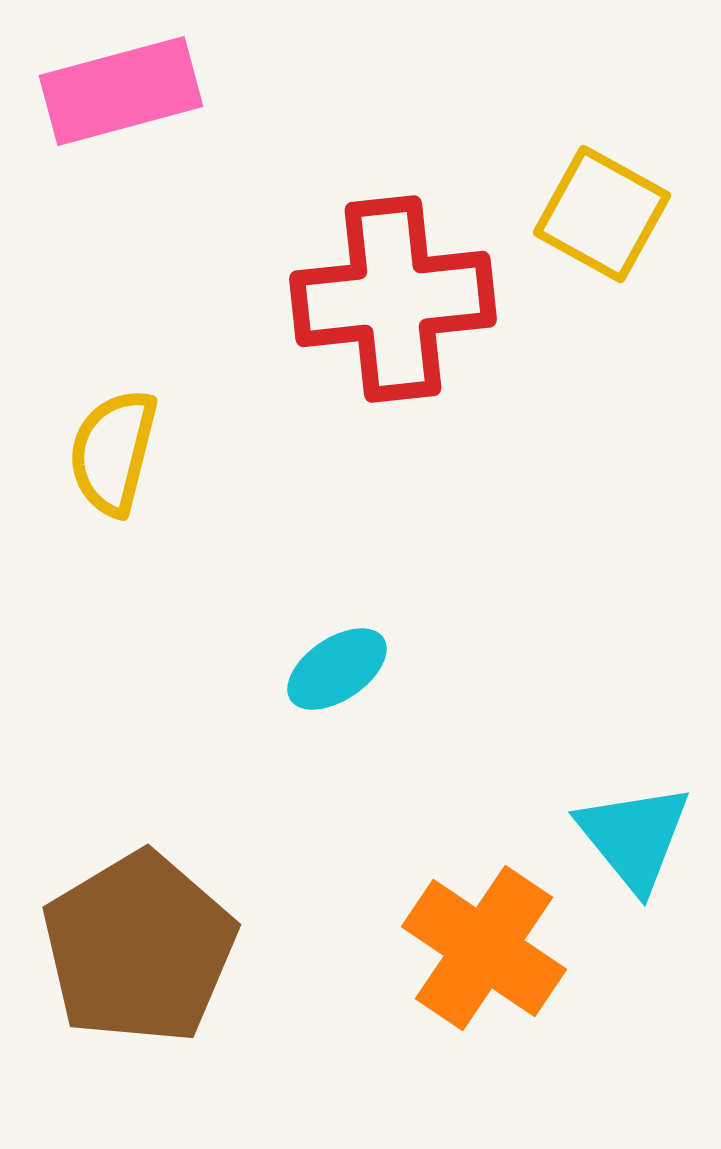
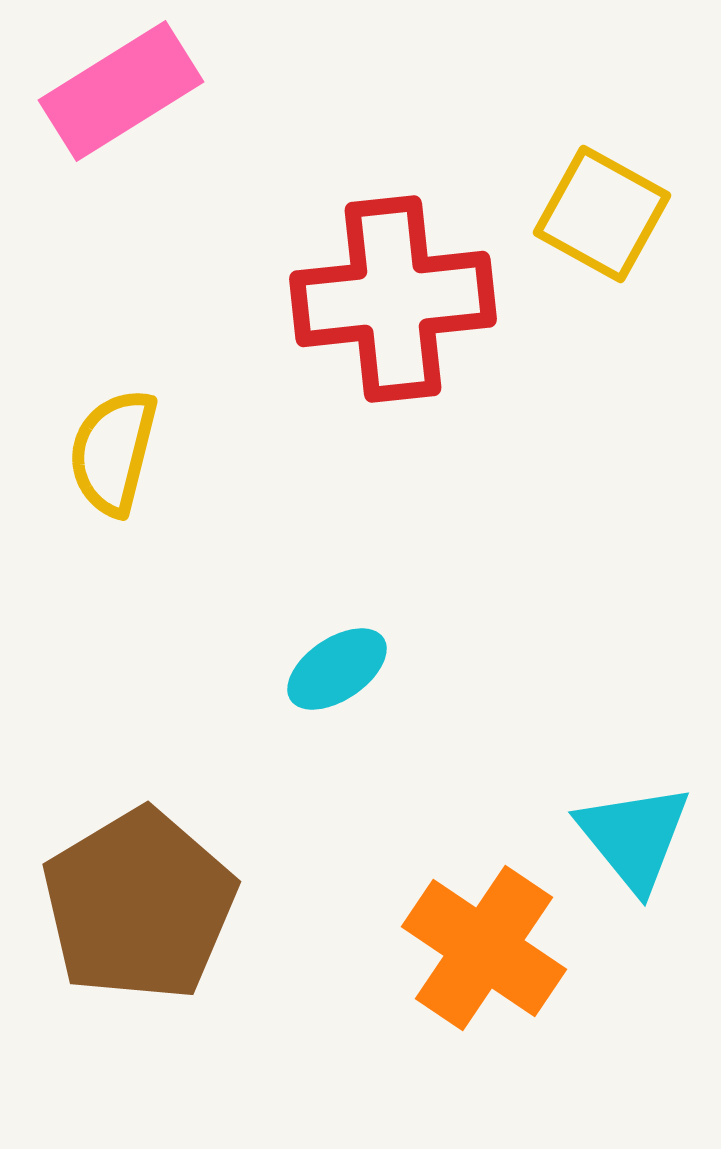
pink rectangle: rotated 17 degrees counterclockwise
brown pentagon: moved 43 px up
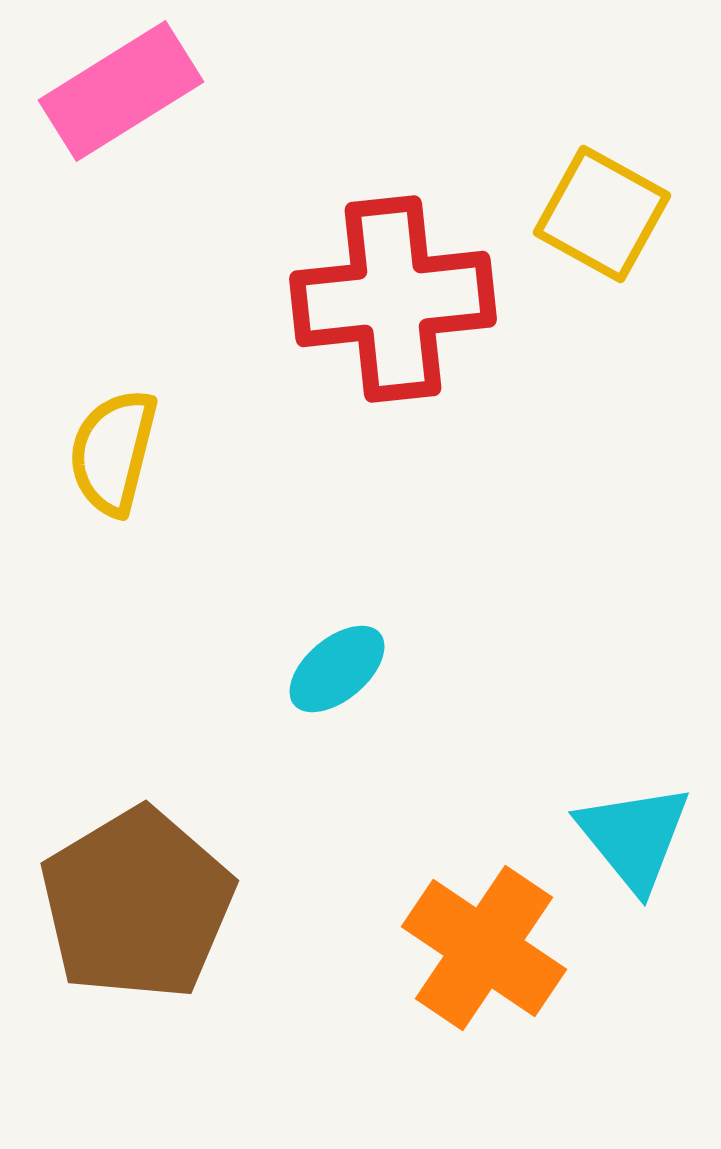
cyan ellipse: rotated 6 degrees counterclockwise
brown pentagon: moved 2 px left, 1 px up
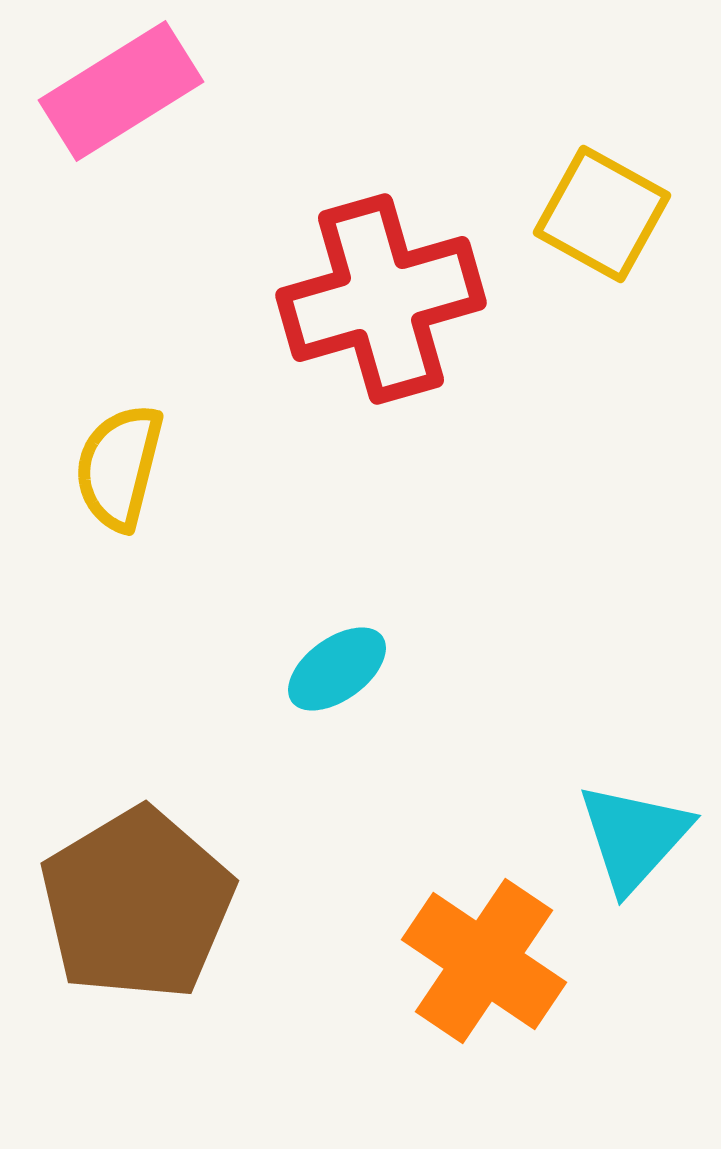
red cross: moved 12 px left; rotated 10 degrees counterclockwise
yellow semicircle: moved 6 px right, 15 px down
cyan ellipse: rotated 4 degrees clockwise
cyan triangle: rotated 21 degrees clockwise
orange cross: moved 13 px down
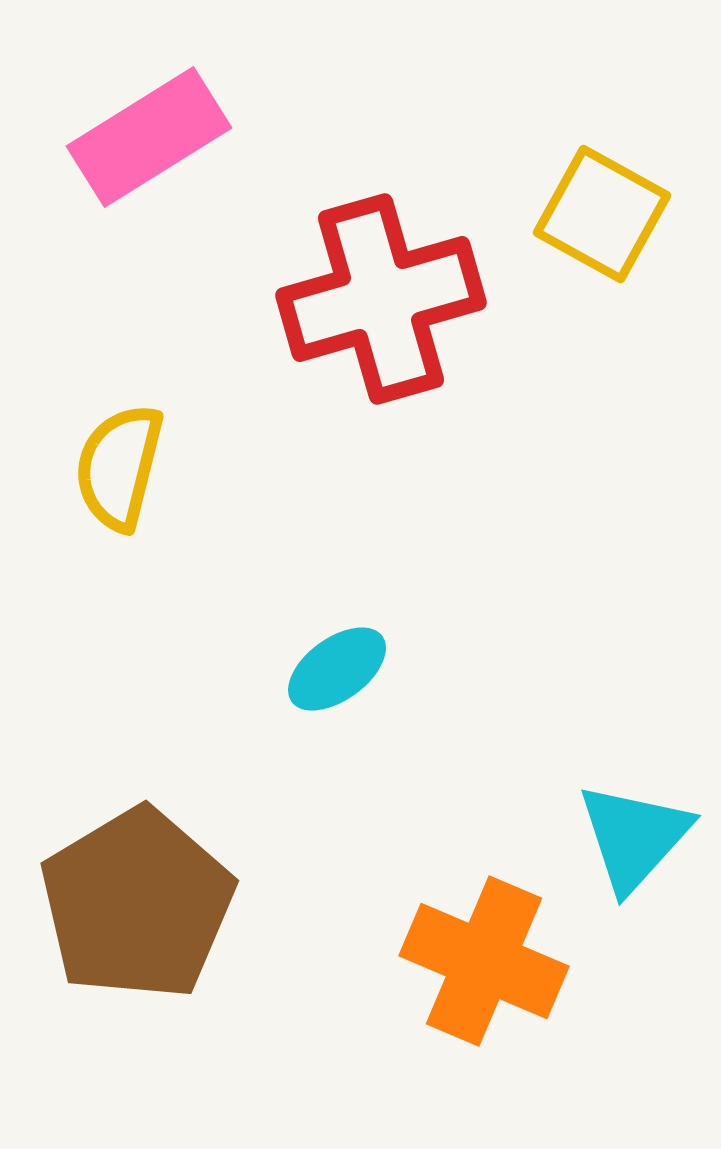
pink rectangle: moved 28 px right, 46 px down
orange cross: rotated 11 degrees counterclockwise
